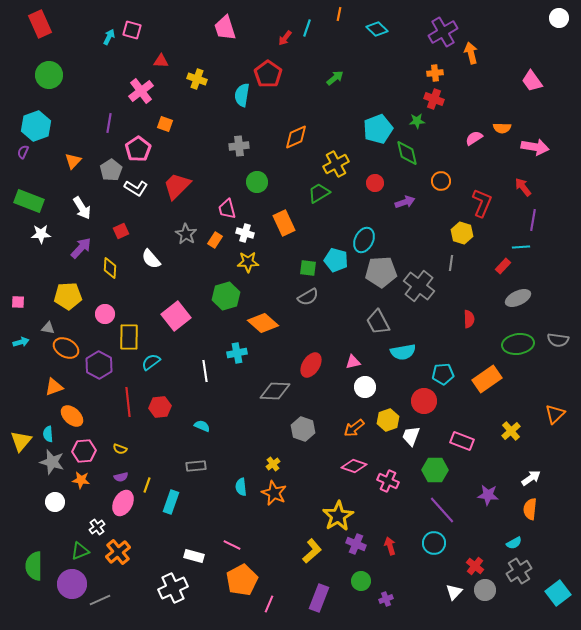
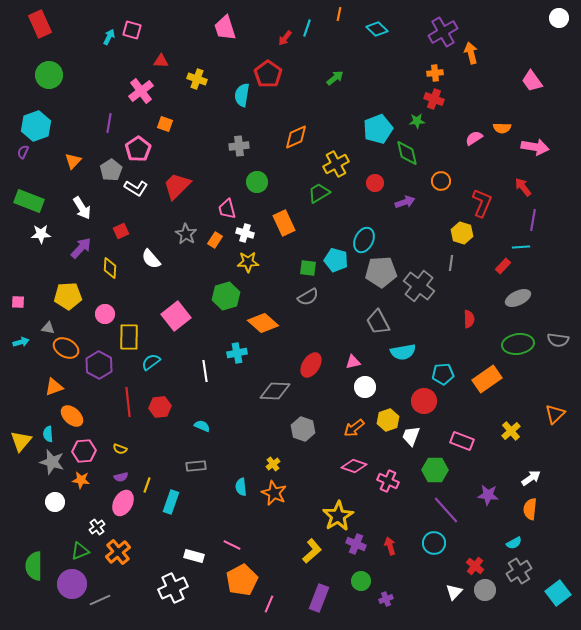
purple line at (442, 510): moved 4 px right
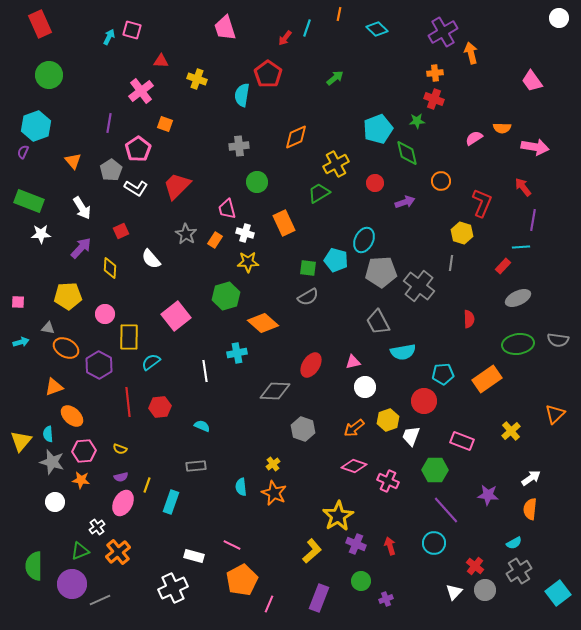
orange triangle at (73, 161): rotated 24 degrees counterclockwise
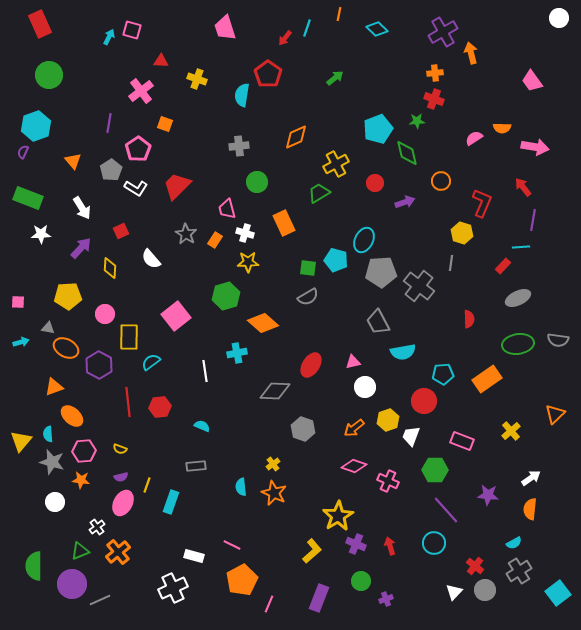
green rectangle at (29, 201): moved 1 px left, 3 px up
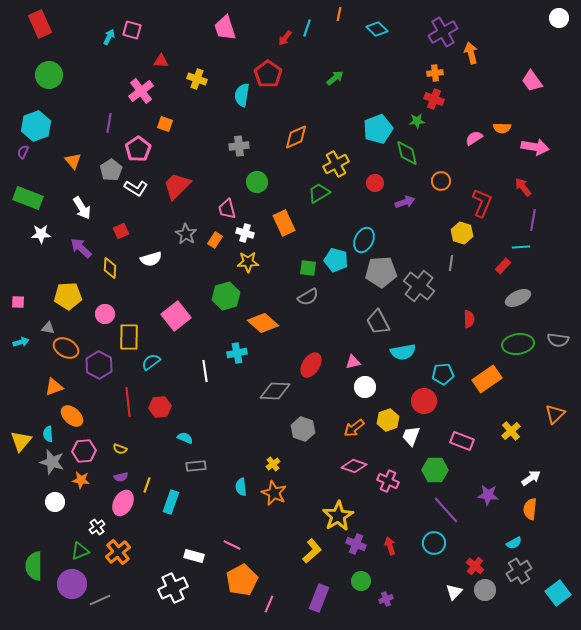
purple arrow at (81, 248): rotated 90 degrees counterclockwise
white semicircle at (151, 259): rotated 65 degrees counterclockwise
cyan semicircle at (202, 426): moved 17 px left, 12 px down
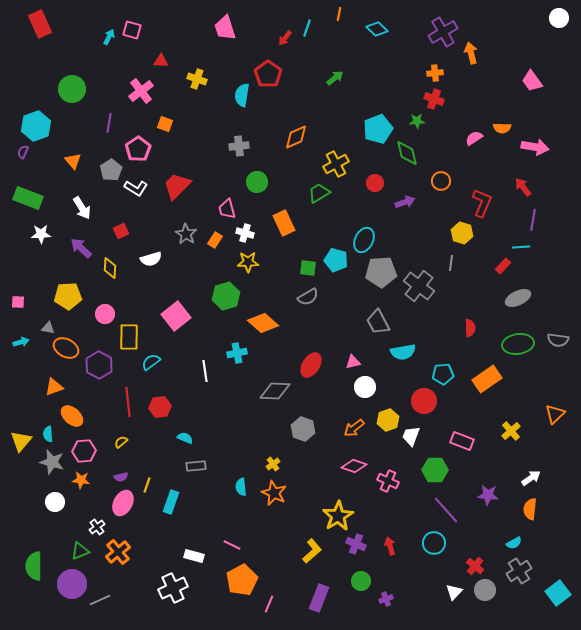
green circle at (49, 75): moved 23 px right, 14 px down
red semicircle at (469, 319): moved 1 px right, 9 px down
yellow semicircle at (120, 449): moved 1 px right, 7 px up; rotated 120 degrees clockwise
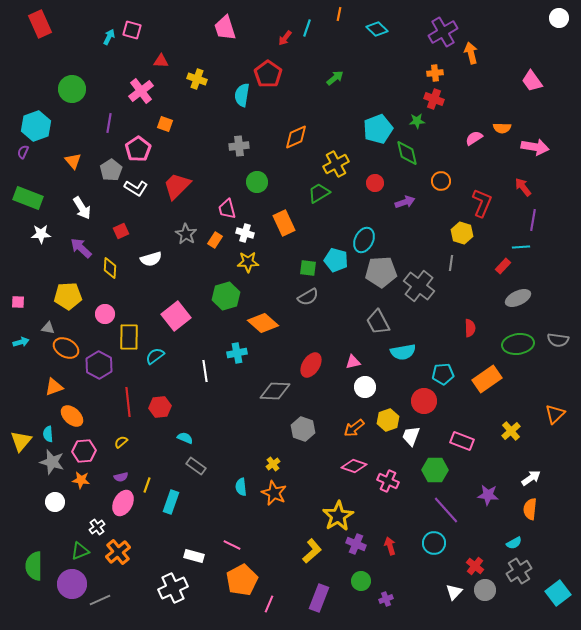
cyan semicircle at (151, 362): moved 4 px right, 6 px up
gray rectangle at (196, 466): rotated 42 degrees clockwise
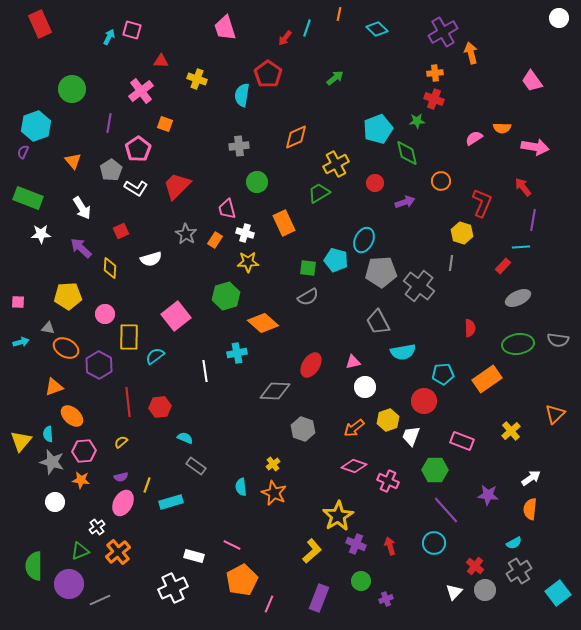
cyan rectangle at (171, 502): rotated 55 degrees clockwise
purple circle at (72, 584): moved 3 px left
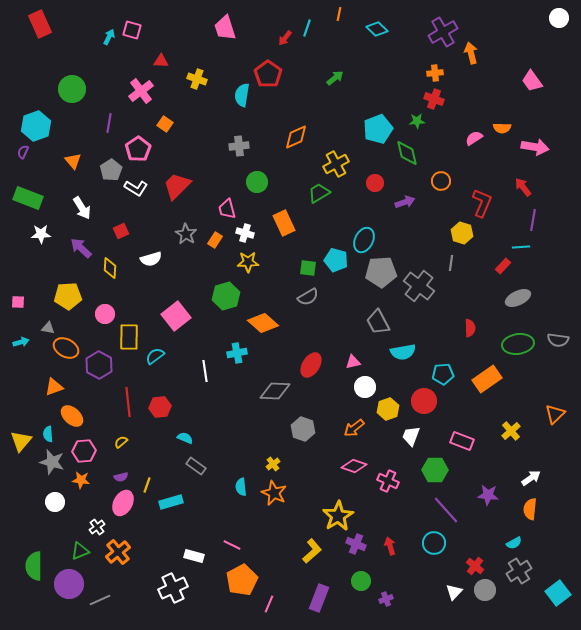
orange square at (165, 124): rotated 14 degrees clockwise
yellow hexagon at (388, 420): moved 11 px up
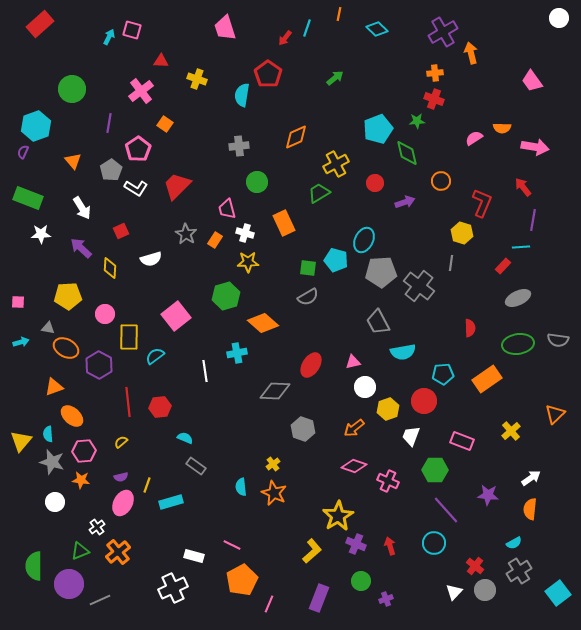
red rectangle at (40, 24): rotated 72 degrees clockwise
